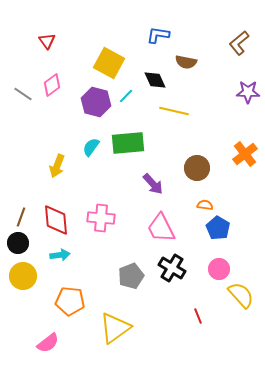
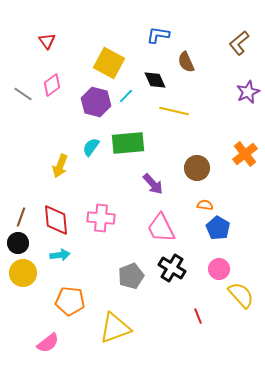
brown semicircle: rotated 55 degrees clockwise
purple star: rotated 25 degrees counterclockwise
yellow arrow: moved 3 px right
yellow circle: moved 3 px up
yellow triangle: rotated 16 degrees clockwise
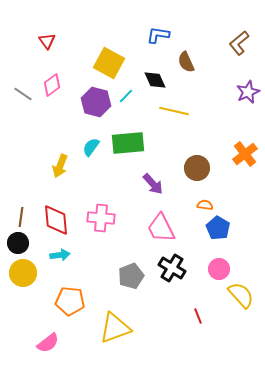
brown line: rotated 12 degrees counterclockwise
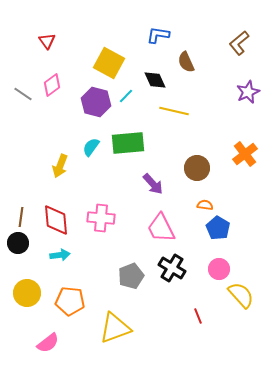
yellow circle: moved 4 px right, 20 px down
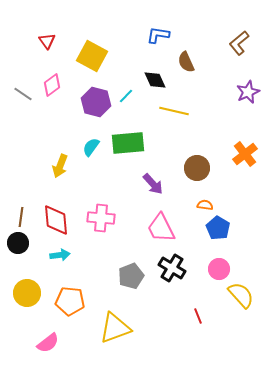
yellow square: moved 17 px left, 7 px up
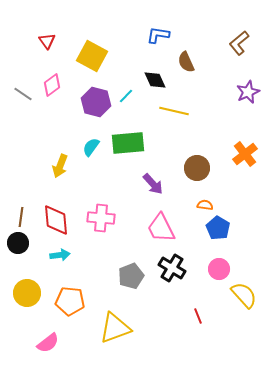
yellow semicircle: moved 3 px right
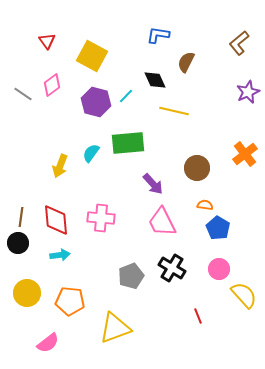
brown semicircle: rotated 50 degrees clockwise
cyan semicircle: moved 6 px down
pink trapezoid: moved 1 px right, 6 px up
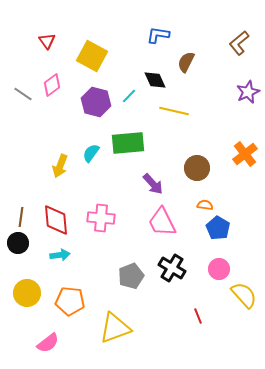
cyan line: moved 3 px right
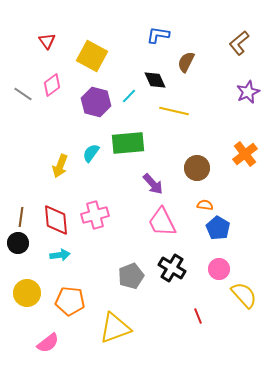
pink cross: moved 6 px left, 3 px up; rotated 20 degrees counterclockwise
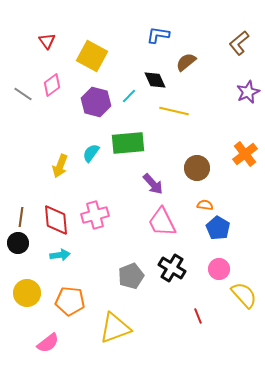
brown semicircle: rotated 25 degrees clockwise
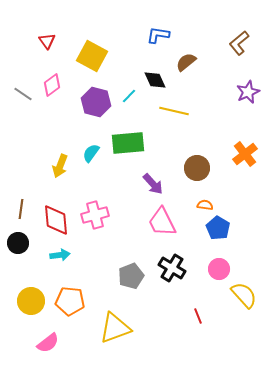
brown line: moved 8 px up
yellow circle: moved 4 px right, 8 px down
